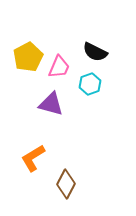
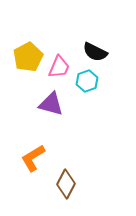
cyan hexagon: moved 3 px left, 3 px up
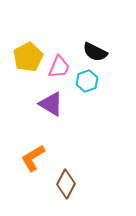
purple triangle: rotated 16 degrees clockwise
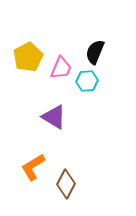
black semicircle: rotated 85 degrees clockwise
pink trapezoid: moved 2 px right, 1 px down
cyan hexagon: rotated 15 degrees clockwise
purple triangle: moved 3 px right, 13 px down
orange L-shape: moved 9 px down
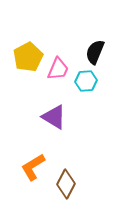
pink trapezoid: moved 3 px left, 1 px down
cyan hexagon: moved 1 px left
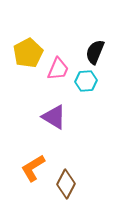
yellow pentagon: moved 4 px up
orange L-shape: moved 1 px down
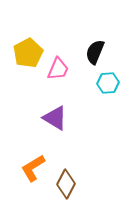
cyan hexagon: moved 22 px right, 2 px down
purple triangle: moved 1 px right, 1 px down
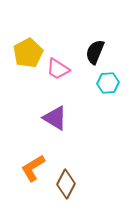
pink trapezoid: rotated 100 degrees clockwise
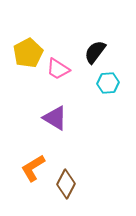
black semicircle: rotated 15 degrees clockwise
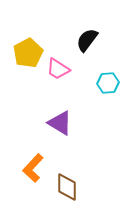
black semicircle: moved 8 px left, 12 px up
purple triangle: moved 5 px right, 5 px down
orange L-shape: rotated 16 degrees counterclockwise
brown diamond: moved 1 px right, 3 px down; rotated 28 degrees counterclockwise
